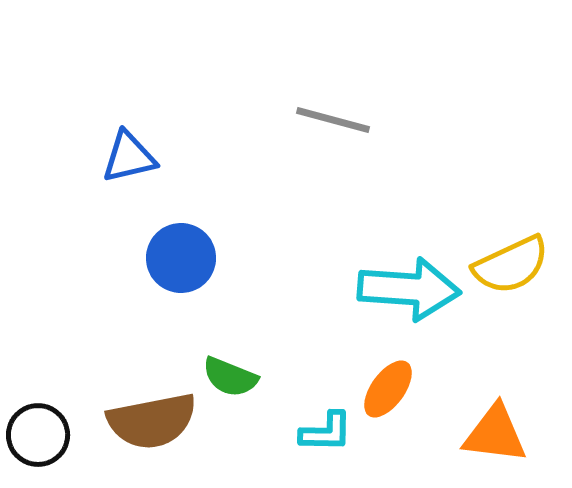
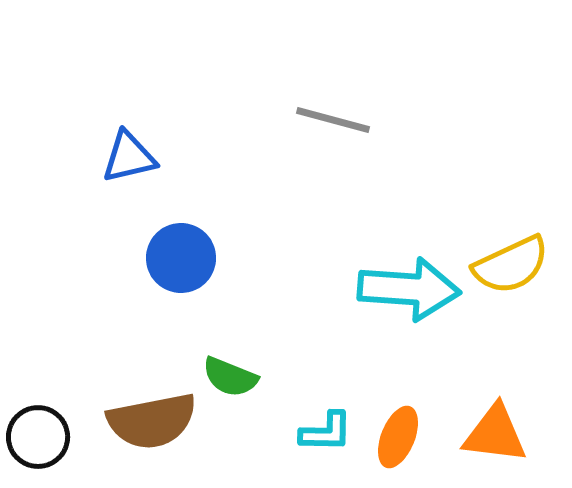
orange ellipse: moved 10 px right, 48 px down; rotated 14 degrees counterclockwise
black circle: moved 2 px down
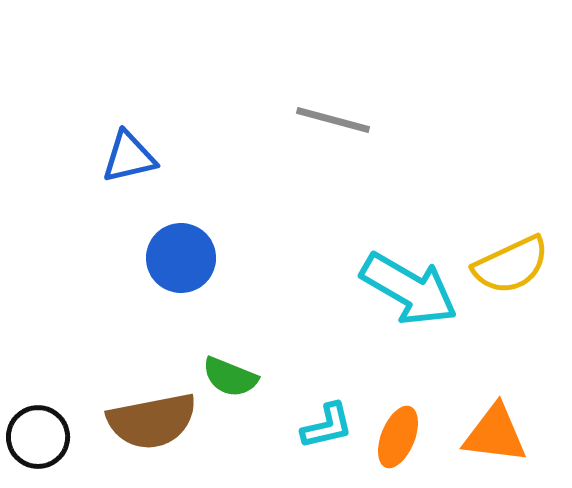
cyan arrow: rotated 26 degrees clockwise
cyan L-shape: moved 1 px right, 6 px up; rotated 14 degrees counterclockwise
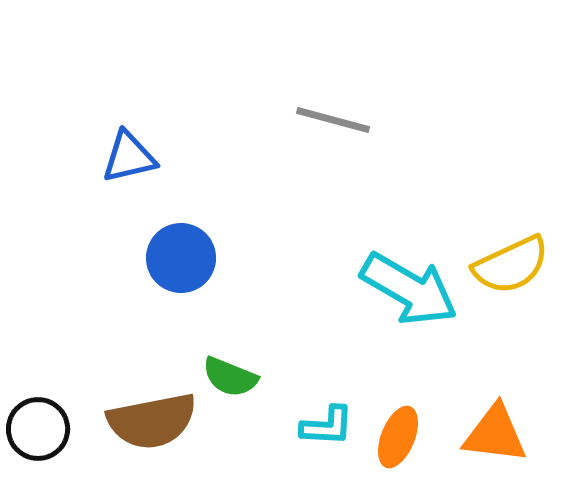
cyan L-shape: rotated 16 degrees clockwise
black circle: moved 8 px up
